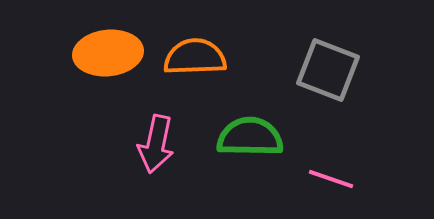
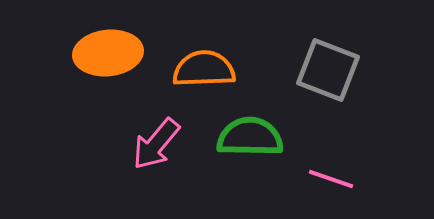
orange semicircle: moved 9 px right, 12 px down
pink arrow: rotated 28 degrees clockwise
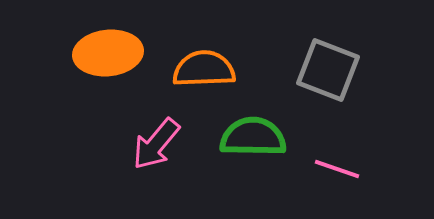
green semicircle: moved 3 px right
pink line: moved 6 px right, 10 px up
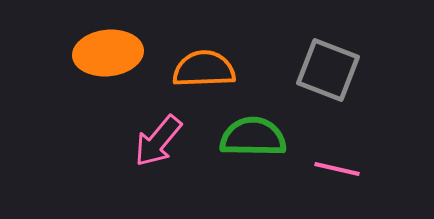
pink arrow: moved 2 px right, 3 px up
pink line: rotated 6 degrees counterclockwise
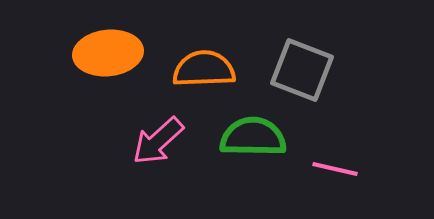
gray square: moved 26 px left
pink arrow: rotated 8 degrees clockwise
pink line: moved 2 px left
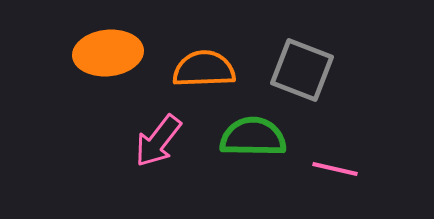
pink arrow: rotated 10 degrees counterclockwise
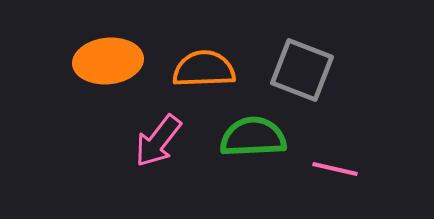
orange ellipse: moved 8 px down
green semicircle: rotated 4 degrees counterclockwise
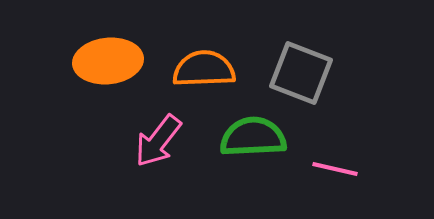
gray square: moved 1 px left, 3 px down
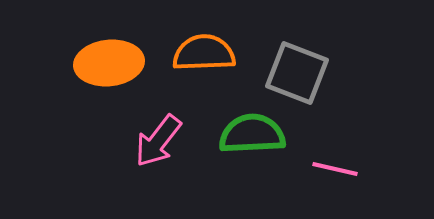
orange ellipse: moved 1 px right, 2 px down
orange semicircle: moved 16 px up
gray square: moved 4 px left
green semicircle: moved 1 px left, 3 px up
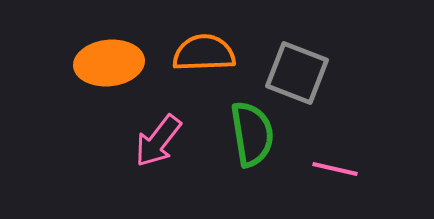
green semicircle: rotated 84 degrees clockwise
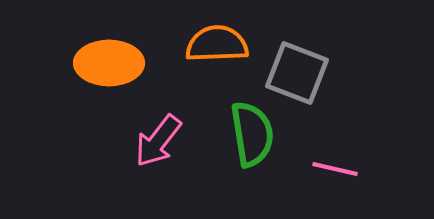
orange semicircle: moved 13 px right, 9 px up
orange ellipse: rotated 6 degrees clockwise
